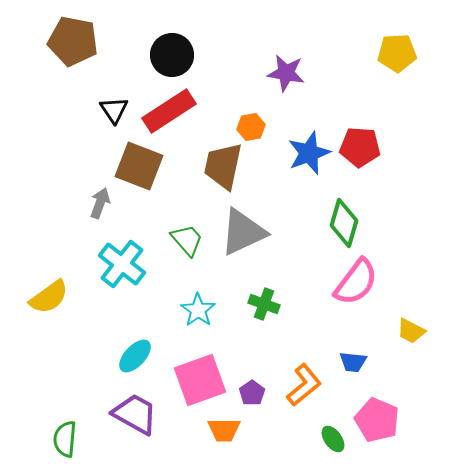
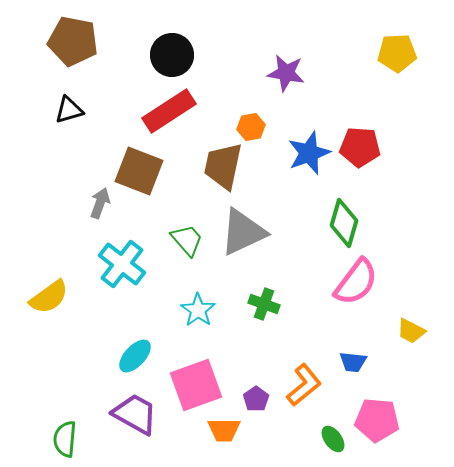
black triangle: moved 45 px left; rotated 48 degrees clockwise
brown square: moved 5 px down
pink square: moved 4 px left, 5 px down
purple pentagon: moved 4 px right, 6 px down
pink pentagon: rotated 18 degrees counterclockwise
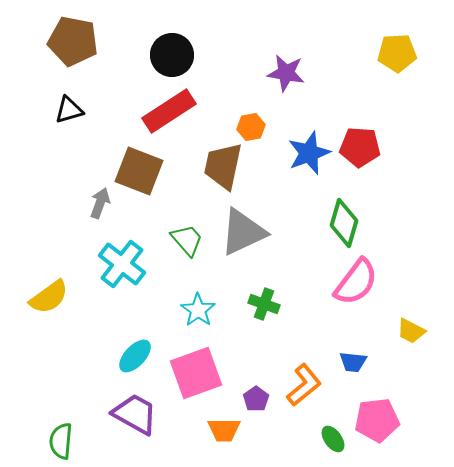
pink square: moved 12 px up
pink pentagon: rotated 12 degrees counterclockwise
green semicircle: moved 4 px left, 2 px down
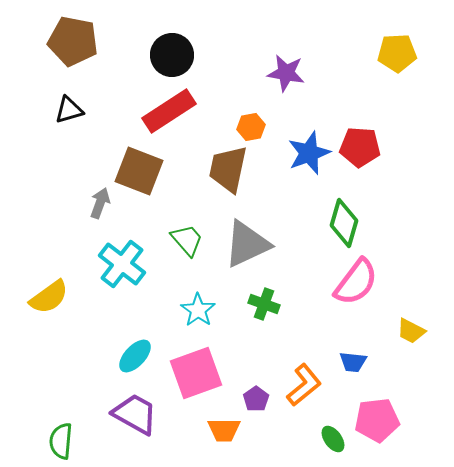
brown trapezoid: moved 5 px right, 3 px down
gray triangle: moved 4 px right, 12 px down
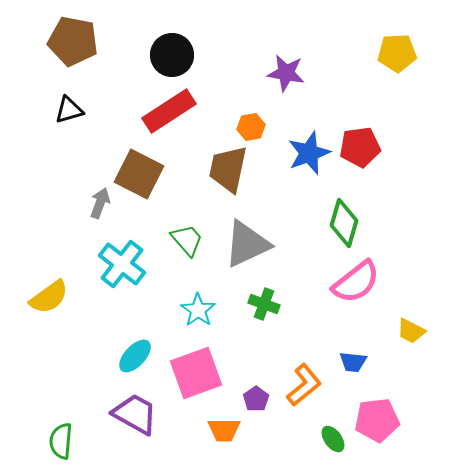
red pentagon: rotated 12 degrees counterclockwise
brown square: moved 3 px down; rotated 6 degrees clockwise
pink semicircle: rotated 15 degrees clockwise
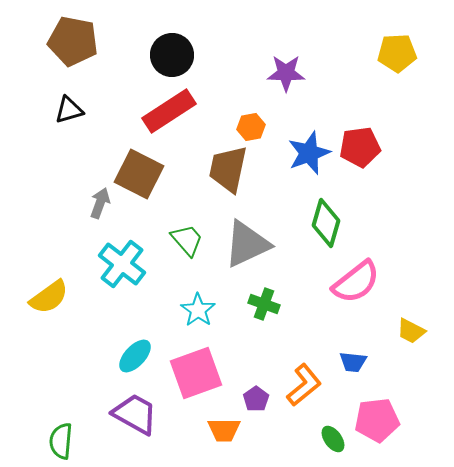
purple star: rotated 9 degrees counterclockwise
green diamond: moved 18 px left
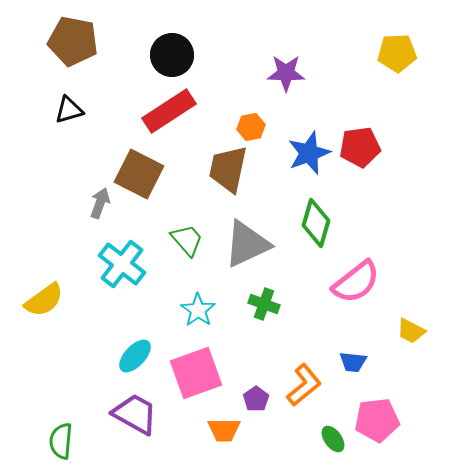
green diamond: moved 10 px left
yellow semicircle: moved 5 px left, 3 px down
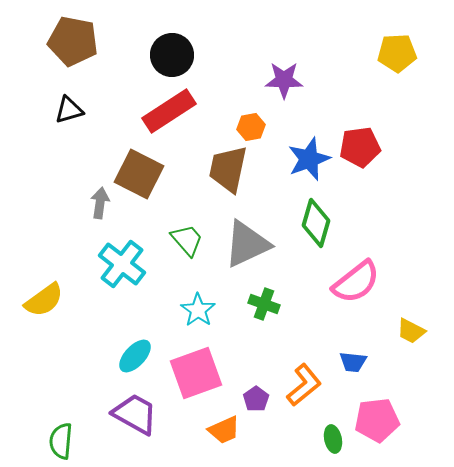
purple star: moved 2 px left, 7 px down
blue star: moved 6 px down
gray arrow: rotated 12 degrees counterclockwise
orange trapezoid: rotated 24 degrees counterclockwise
green ellipse: rotated 24 degrees clockwise
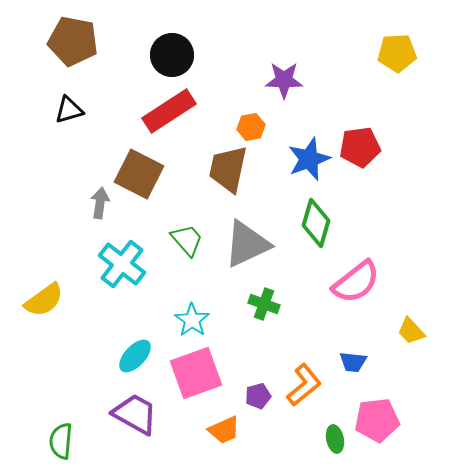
cyan star: moved 6 px left, 10 px down
yellow trapezoid: rotated 20 degrees clockwise
purple pentagon: moved 2 px right, 3 px up; rotated 20 degrees clockwise
green ellipse: moved 2 px right
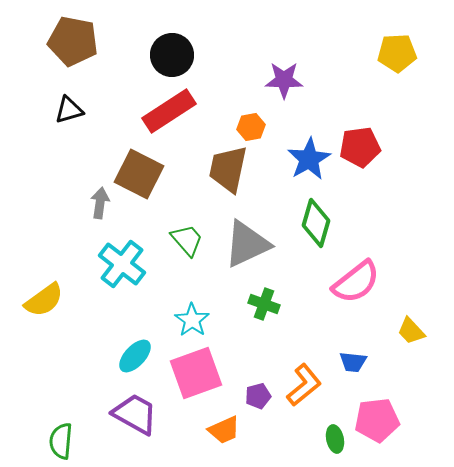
blue star: rotated 9 degrees counterclockwise
